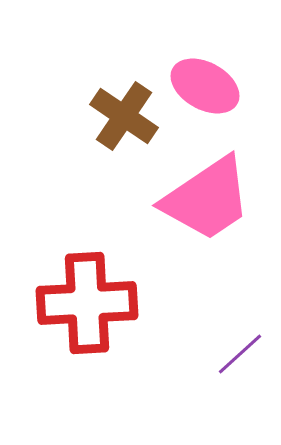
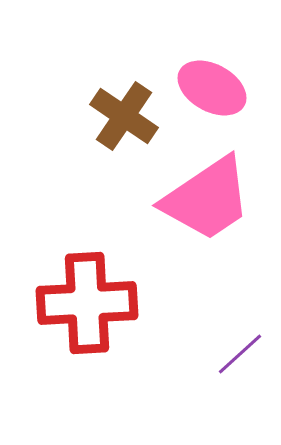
pink ellipse: moved 7 px right, 2 px down
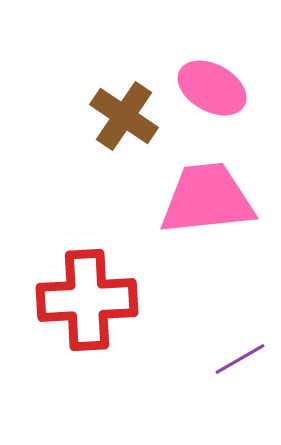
pink trapezoid: rotated 152 degrees counterclockwise
red cross: moved 3 px up
purple line: moved 5 px down; rotated 12 degrees clockwise
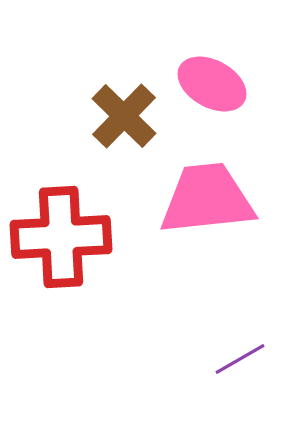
pink ellipse: moved 4 px up
brown cross: rotated 10 degrees clockwise
red cross: moved 26 px left, 63 px up
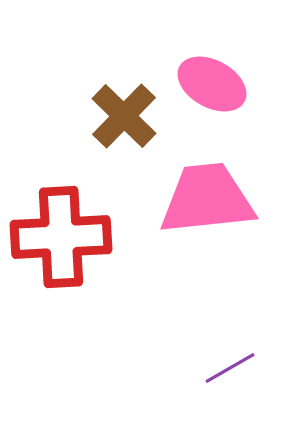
purple line: moved 10 px left, 9 px down
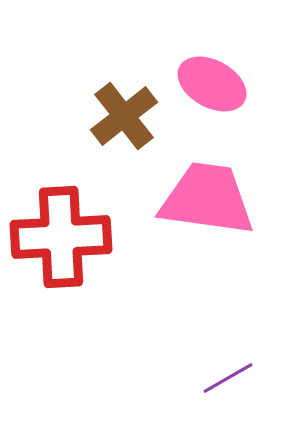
brown cross: rotated 8 degrees clockwise
pink trapezoid: rotated 14 degrees clockwise
purple line: moved 2 px left, 10 px down
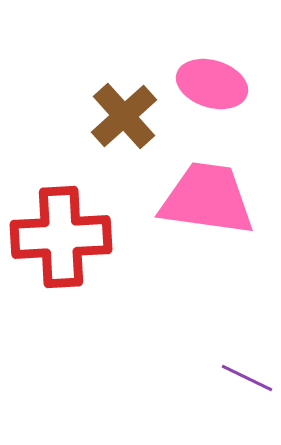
pink ellipse: rotated 12 degrees counterclockwise
brown cross: rotated 4 degrees counterclockwise
purple line: moved 19 px right; rotated 56 degrees clockwise
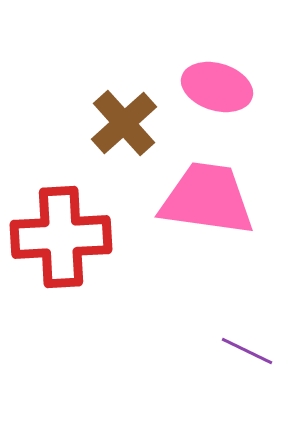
pink ellipse: moved 5 px right, 3 px down
brown cross: moved 7 px down
purple line: moved 27 px up
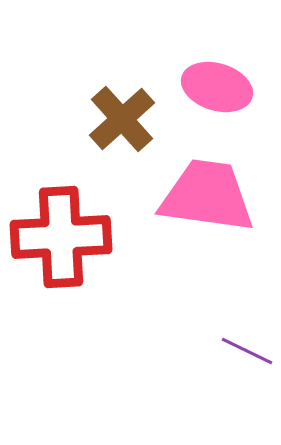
brown cross: moved 2 px left, 4 px up
pink trapezoid: moved 3 px up
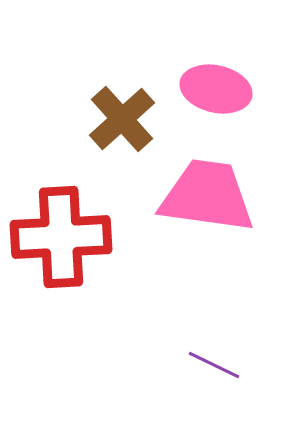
pink ellipse: moved 1 px left, 2 px down; rotated 4 degrees counterclockwise
purple line: moved 33 px left, 14 px down
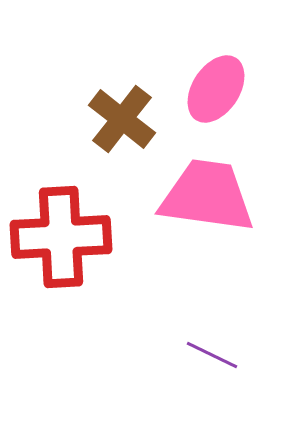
pink ellipse: rotated 70 degrees counterclockwise
brown cross: rotated 10 degrees counterclockwise
purple line: moved 2 px left, 10 px up
